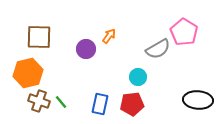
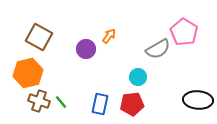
brown square: rotated 28 degrees clockwise
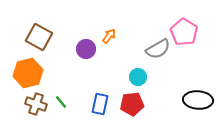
brown cross: moved 3 px left, 3 px down
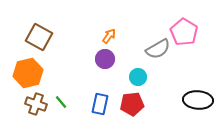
purple circle: moved 19 px right, 10 px down
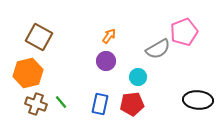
pink pentagon: rotated 20 degrees clockwise
purple circle: moved 1 px right, 2 px down
